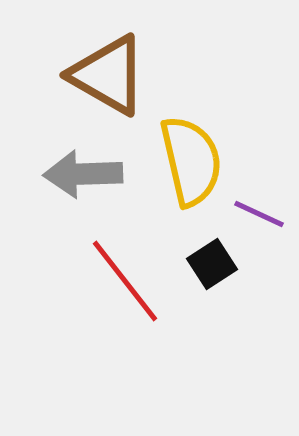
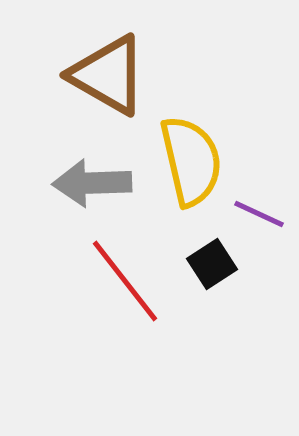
gray arrow: moved 9 px right, 9 px down
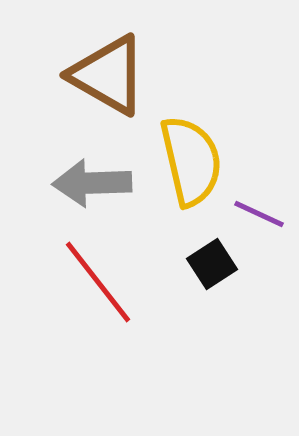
red line: moved 27 px left, 1 px down
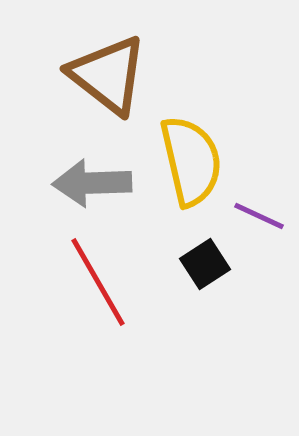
brown triangle: rotated 8 degrees clockwise
purple line: moved 2 px down
black square: moved 7 px left
red line: rotated 8 degrees clockwise
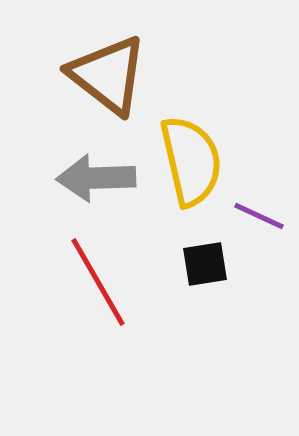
gray arrow: moved 4 px right, 5 px up
black square: rotated 24 degrees clockwise
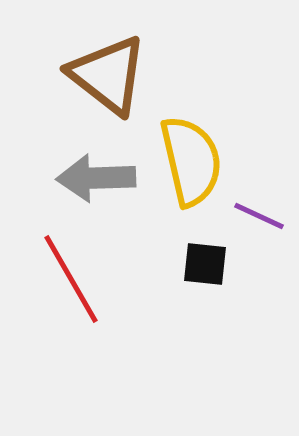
black square: rotated 15 degrees clockwise
red line: moved 27 px left, 3 px up
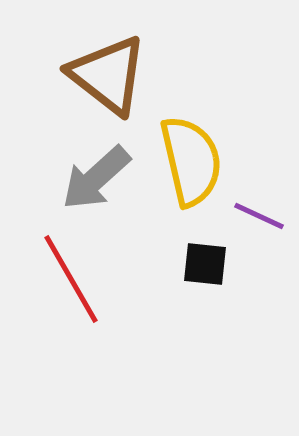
gray arrow: rotated 40 degrees counterclockwise
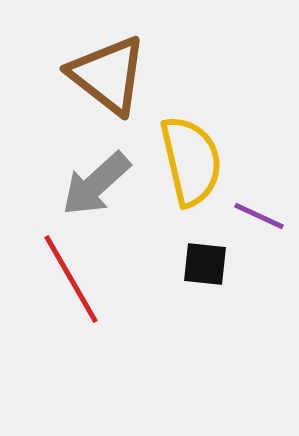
gray arrow: moved 6 px down
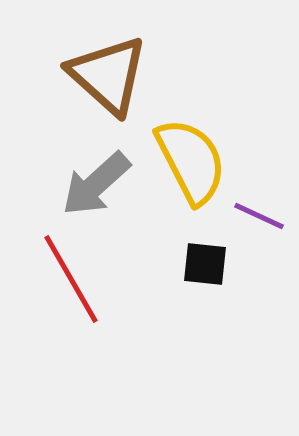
brown triangle: rotated 4 degrees clockwise
yellow semicircle: rotated 14 degrees counterclockwise
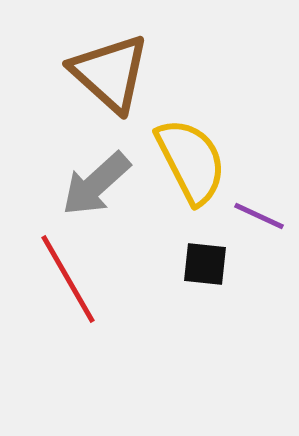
brown triangle: moved 2 px right, 2 px up
red line: moved 3 px left
